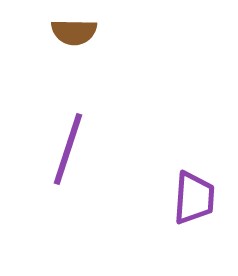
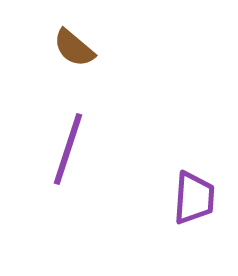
brown semicircle: moved 16 px down; rotated 39 degrees clockwise
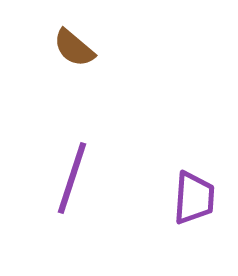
purple line: moved 4 px right, 29 px down
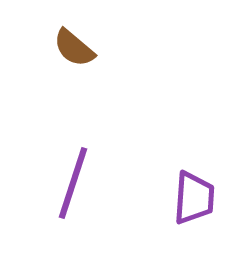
purple line: moved 1 px right, 5 px down
